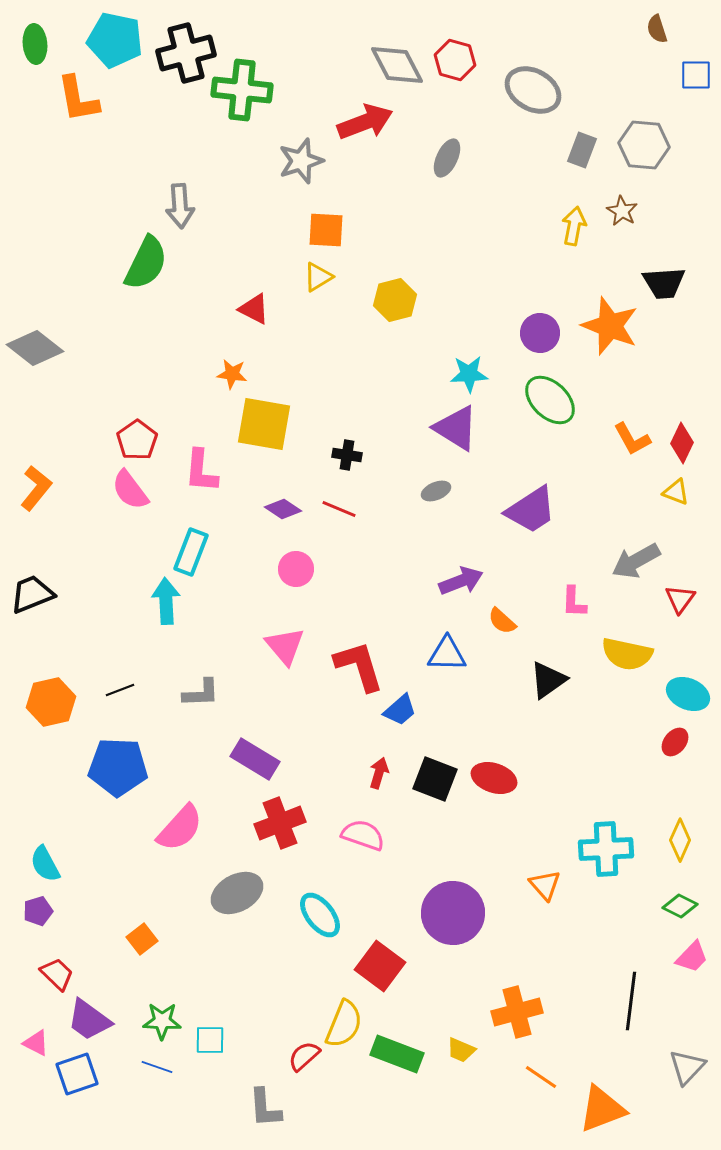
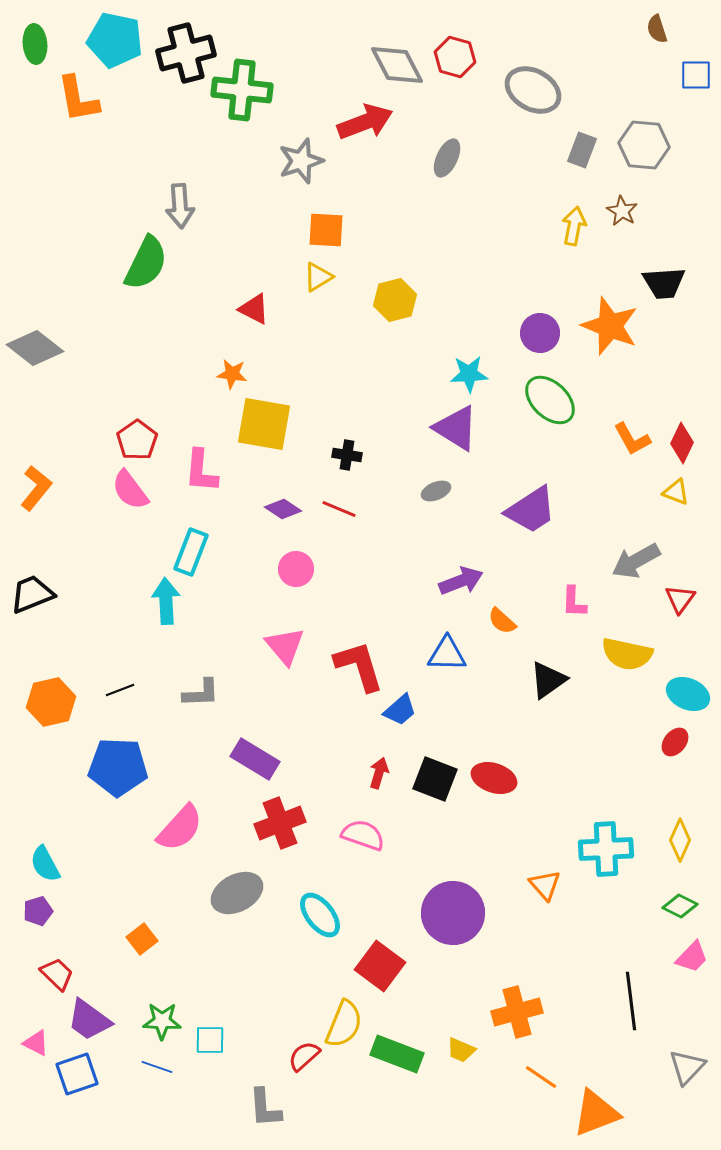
red hexagon at (455, 60): moved 3 px up
black line at (631, 1001): rotated 14 degrees counterclockwise
orange triangle at (602, 1109): moved 6 px left, 4 px down
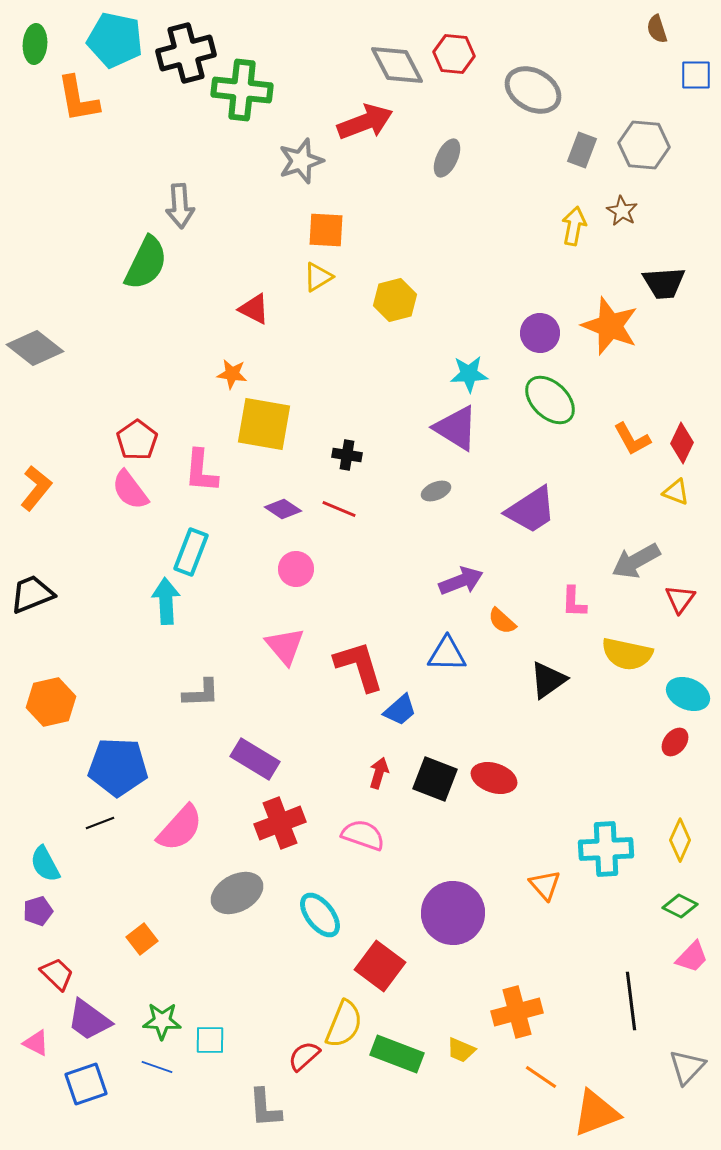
green ellipse at (35, 44): rotated 9 degrees clockwise
red hexagon at (455, 57): moved 1 px left, 3 px up; rotated 9 degrees counterclockwise
black line at (120, 690): moved 20 px left, 133 px down
blue square at (77, 1074): moved 9 px right, 10 px down
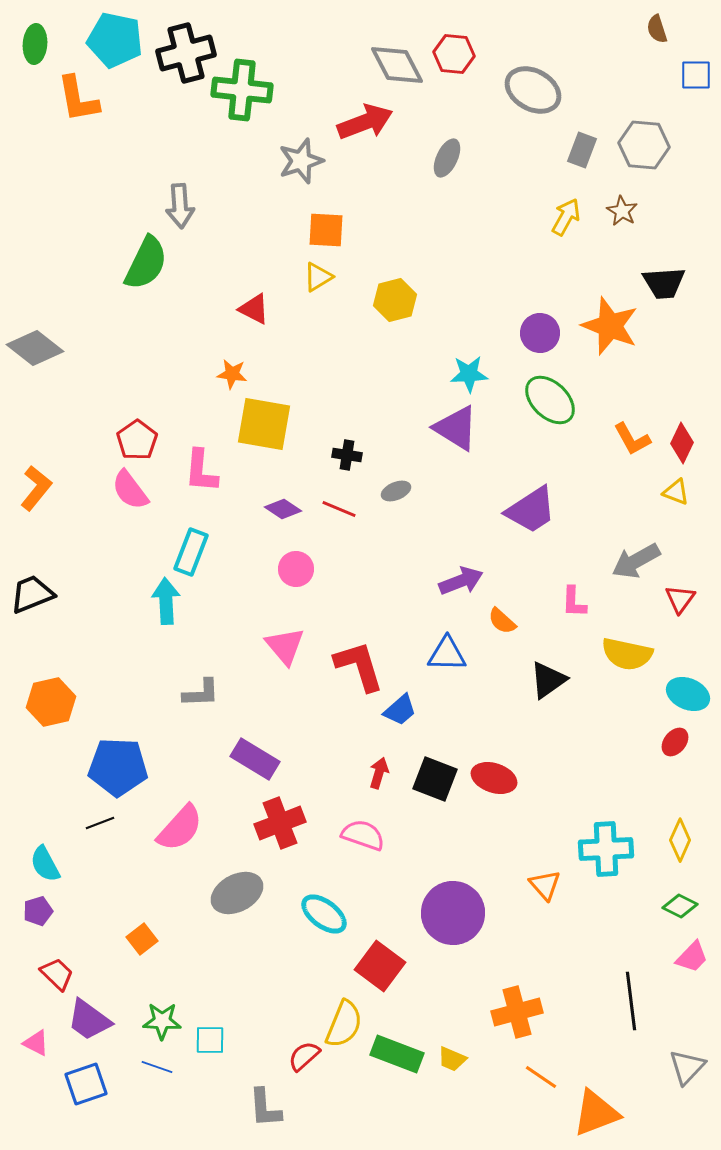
yellow arrow at (574, 226): moved 8 px left, 9 px up; rotated 18 degrees clockwise
gray ellipse at (436, 491): moved 40 px left
cyan ellipse at (320, 915): moved 4 px right, 1 px up; rotated 15 degrees counterclockwise
yellow trapezoid at (461, 1050): moved 9 px left, 9 px down
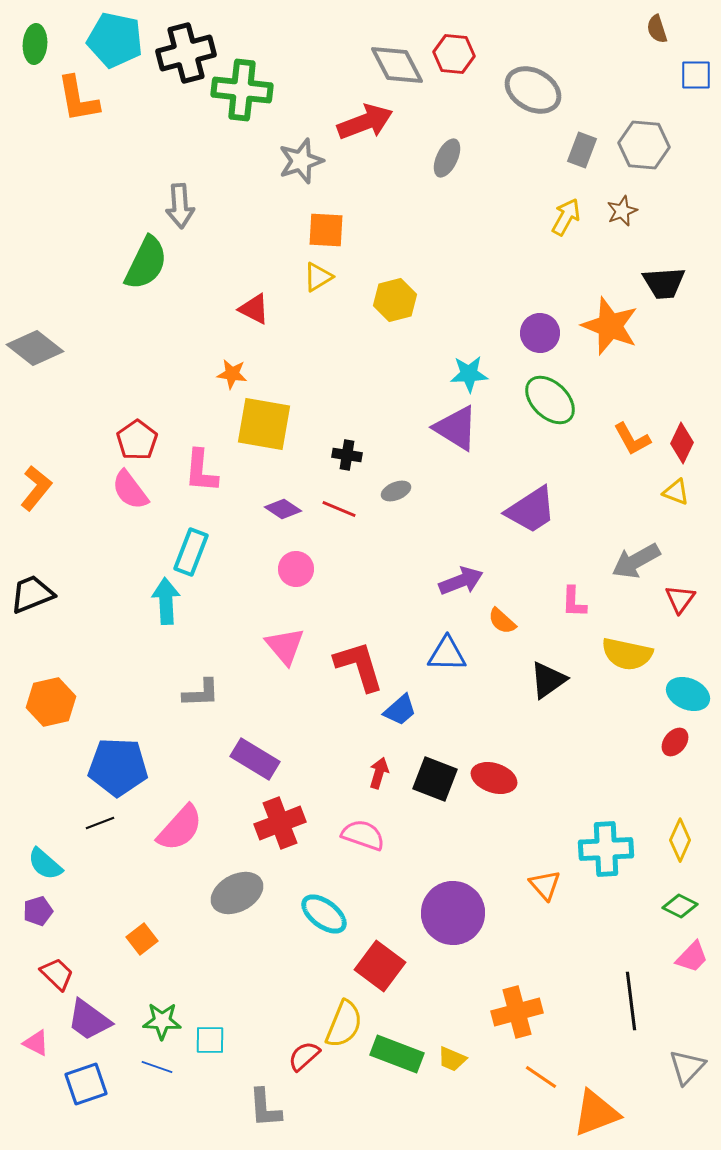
brown star at (622, 211): rotated 20 degrees clockwise
cyan semicircle at (45, 864): rotated 21 degrees counterclockwise
